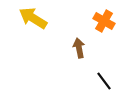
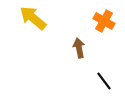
yellow arrow: rotated 8 degrees clockwise
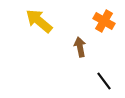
yellow arrow: moved 6 px right, 3 px down
brown arrow: moved 1 px right, 1 px up
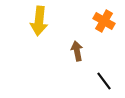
yellow arrow: rotated 124 degrees counterclockwise
brown arrow: moved 3 px left, 4 px down
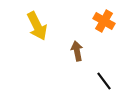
yellow arrow: moved 2 px left, 5 px down; rotated 32 degrees counterclockwise
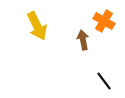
brown arrow: moved 6 px right, 11 px up
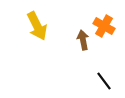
orange cross: moved 5 px down
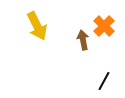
orange cross: rotated 15 degrees clockwise
black line: rotated 66 degrees clockwise
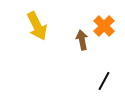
brown arrow: moved 1 px left
